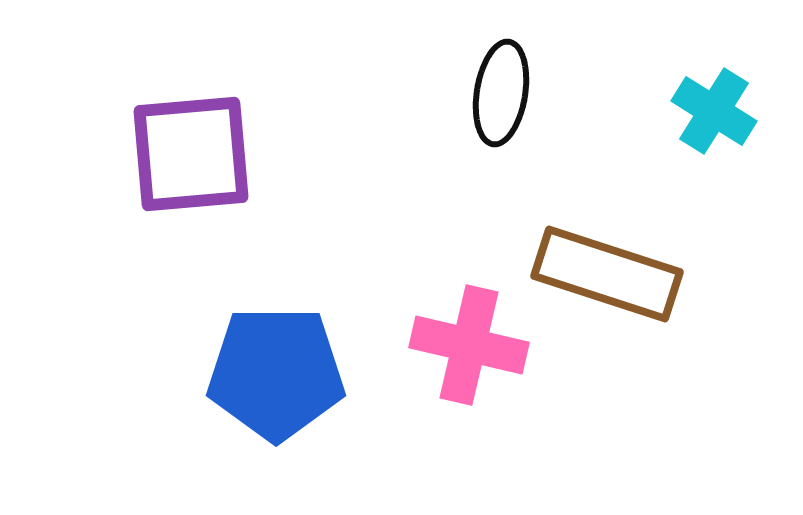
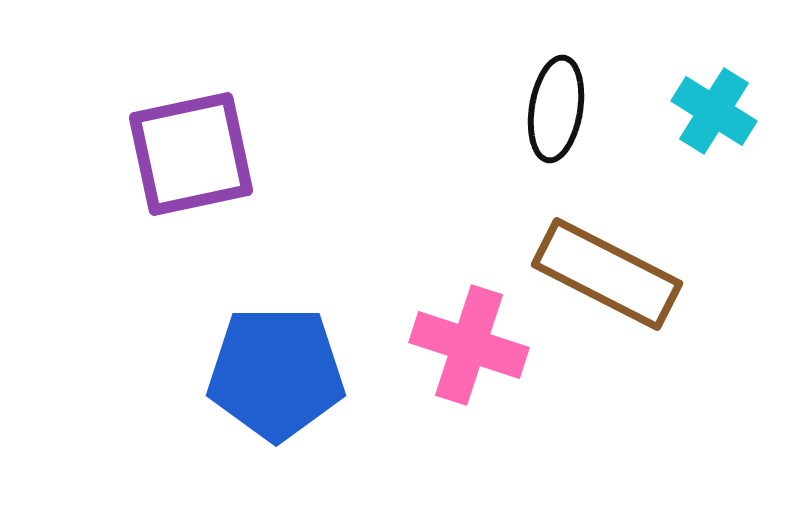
black ellipse: moved 55 px right, 16 px down
purple square: rotated 7 degrees counterclockwise
brown rectangle: rotated 9 degrees clockwise
pink cross: rotated 5 degrees clockwise
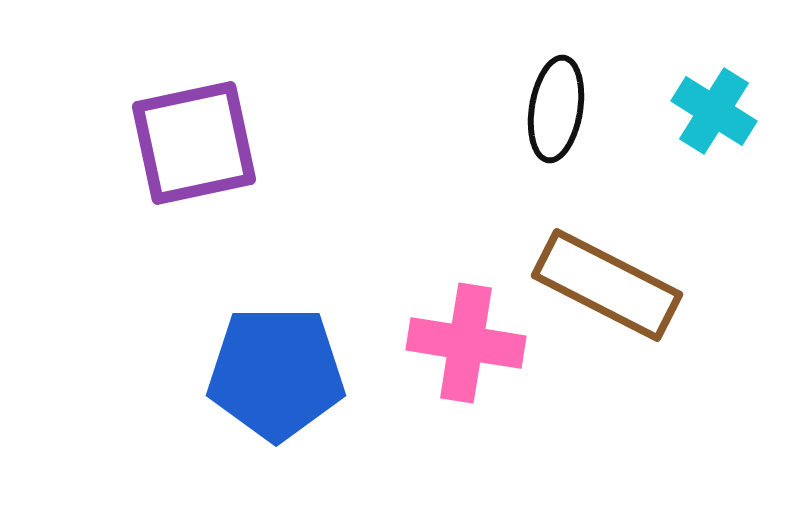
purple square: moved 3 px right, 11 px up
brown rectangle: moved 11 px down
pink cross: moved 3 px left, 2 px up; rotated 9 degrees counterclockwise
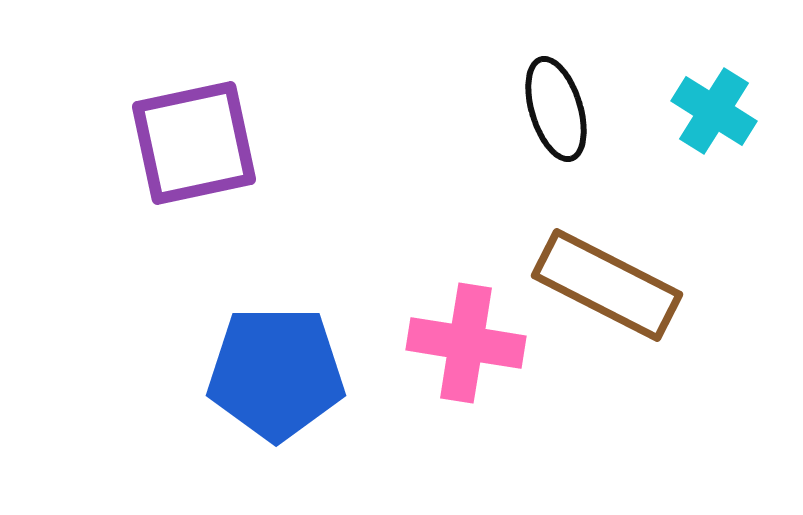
black ellipse: rotated 26 degrees counterclockwise
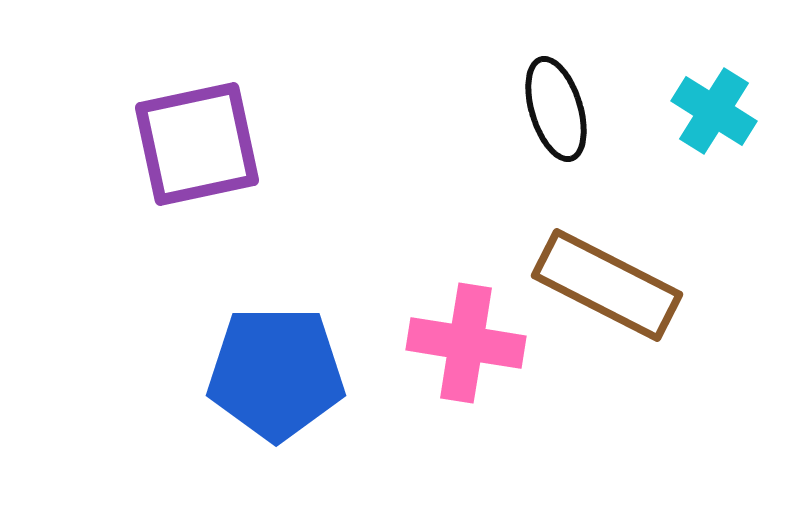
purple square: moved 3 px right, 1 px down
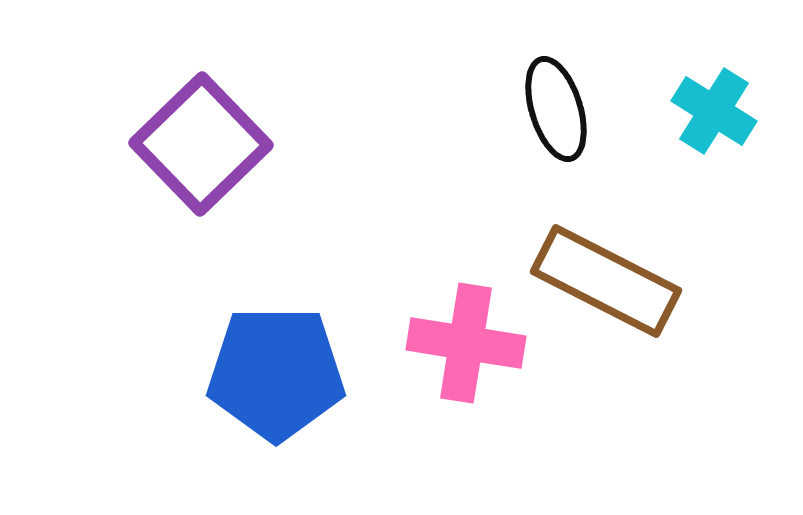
purple square: moved 4 px right; rotated 32 degrees counterclockwise
brown rectangle: moved 1 px left, 4 px up
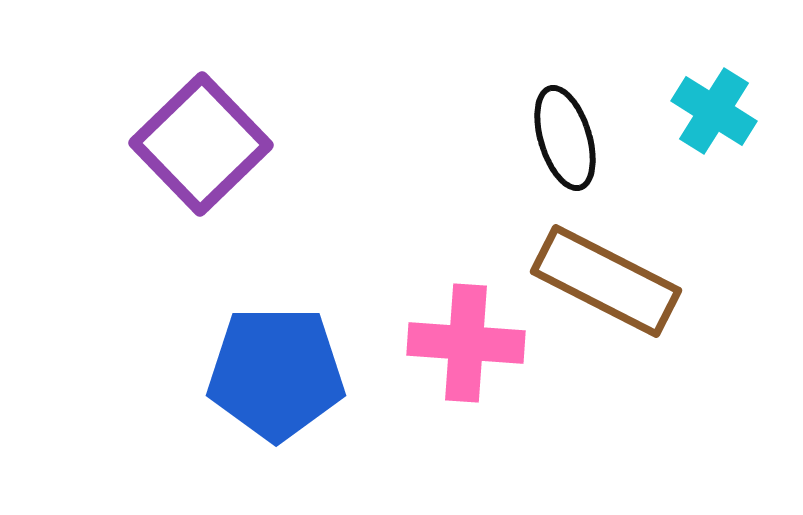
black ellipse: moved 9 px right, 29 px down
pink cross: rotated 5 degrees counterclockwise
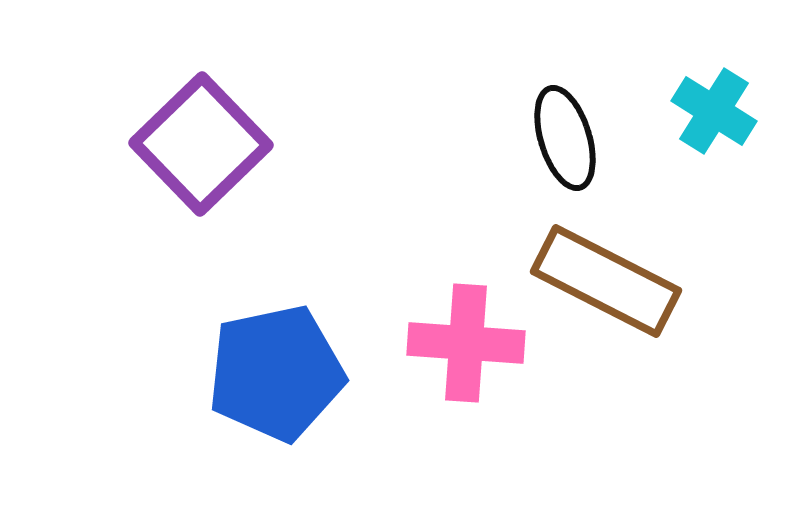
blue pentagon: rotated 12 degrees counterclockwise
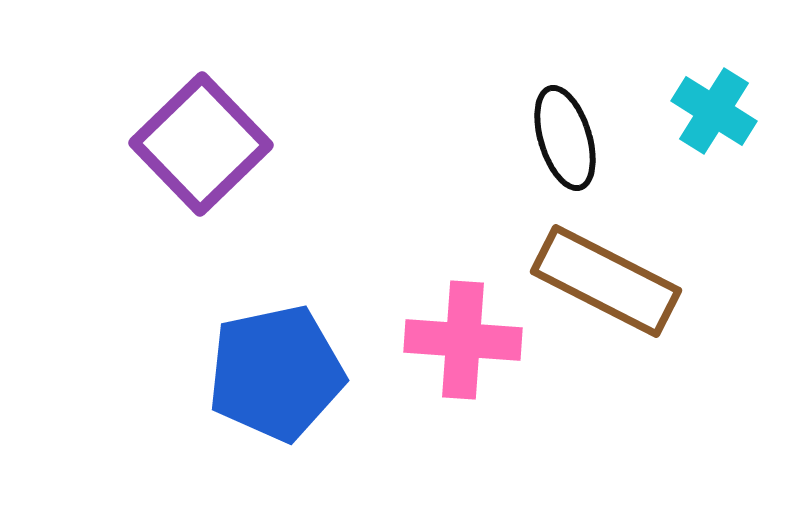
pink cross: moved 3 px left, 3 px up
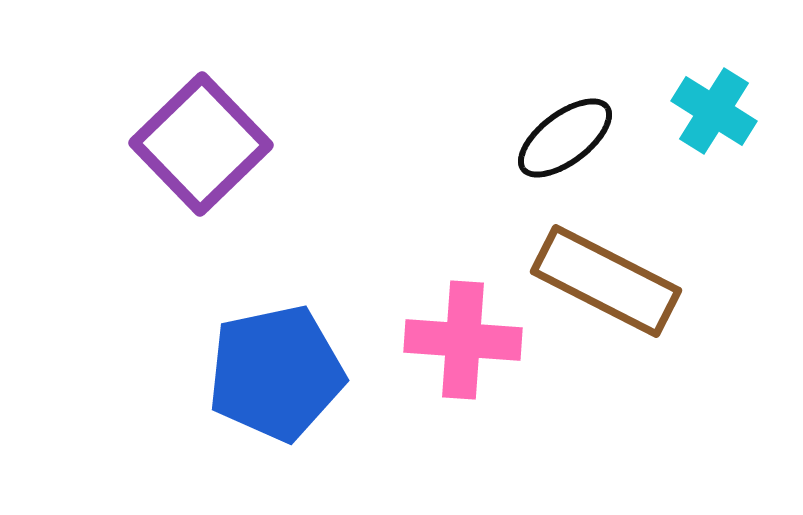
black ellipse: rotated 70 degrees clockwise
